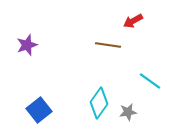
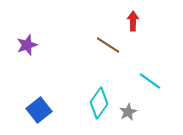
red arrow: rotated 120 degrees clockwise
brown line: rotated 25 degrees clockwise
gray star: rotated 18 degrees counterclockwise
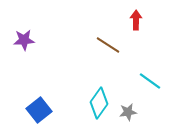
red arrow: moved 3 px right, 1 px up
purple star: moved 3 px left, 5 px up; rotated 15 degrees clockwise
gray star: rotated 18 degrees clockwise
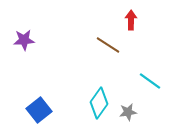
red arrow: moved 5 px left
